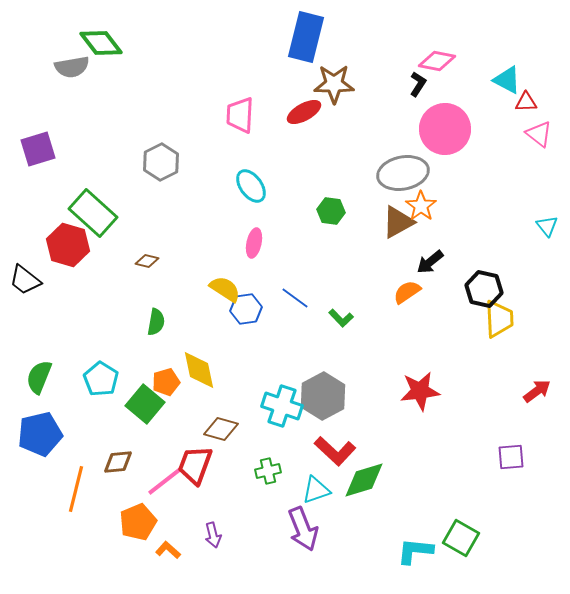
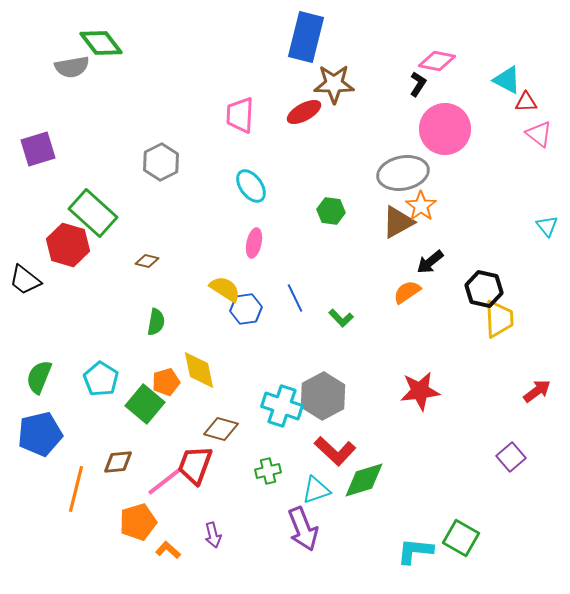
blue line at (295, 298): rotated 28 degrees clockwise
purple square at (511, 457): rotated 36 degrees counterclockwise
orange pentagon at (138, 522): rotated 6 degrees clockwise
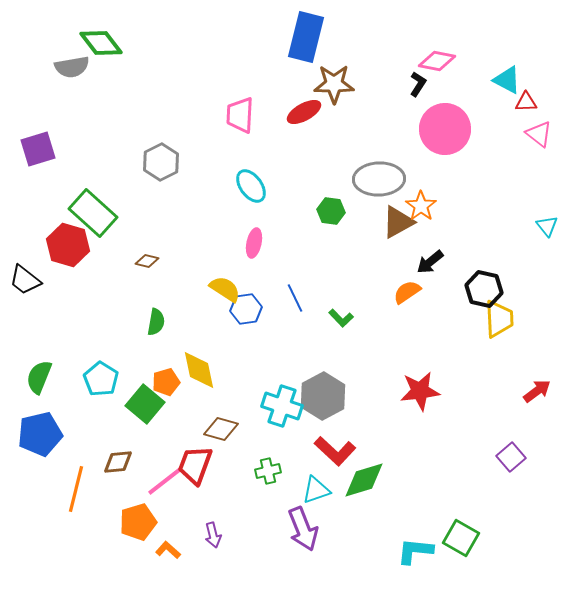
gray ellipse at (403, 173): moved 24 px left, 6 px down; rotated 9 degrees clockwise
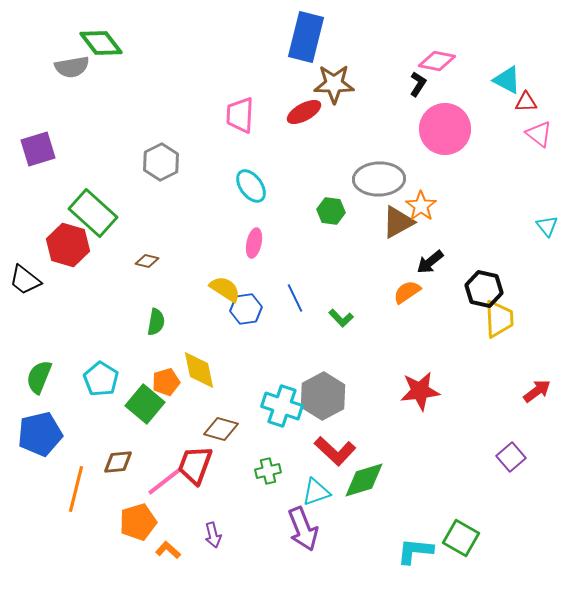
cyan triangle at (316, 490): moved 2 px down
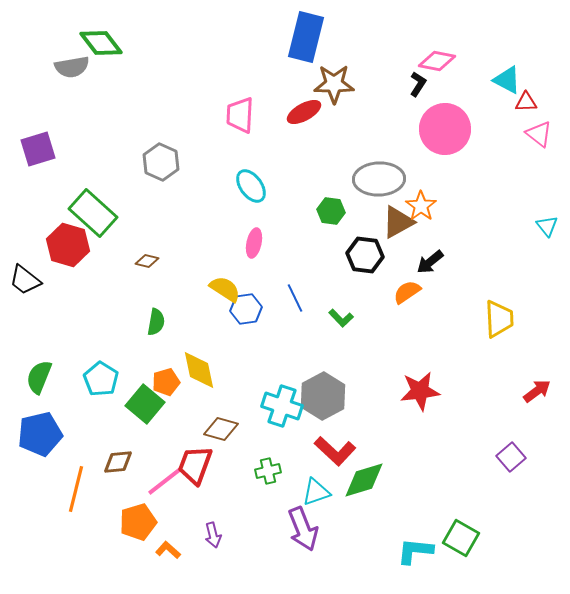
gray hexagon at (161, 162): rotated 9 degrees counterclockwise
black hexagon at (484, 289): moved 119 px left, 34 px up; rotated 6 degrees counterclockwise
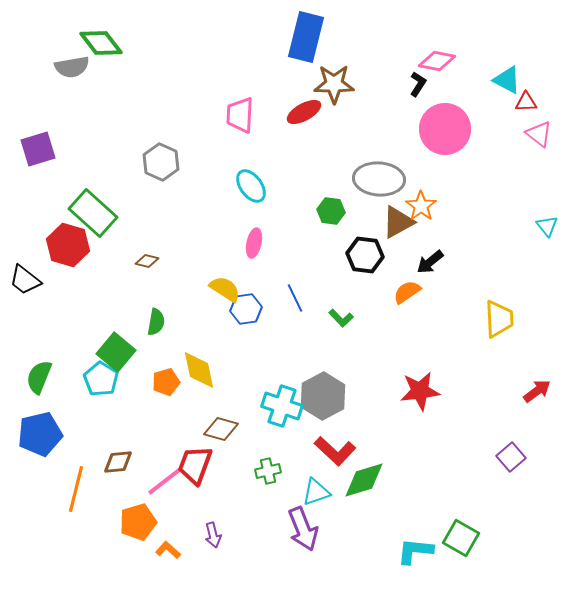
gray ellipse at (379, 179): rotated 6 degrees clockwise
green square at (145, 404): moved 29 px left, 52 px up
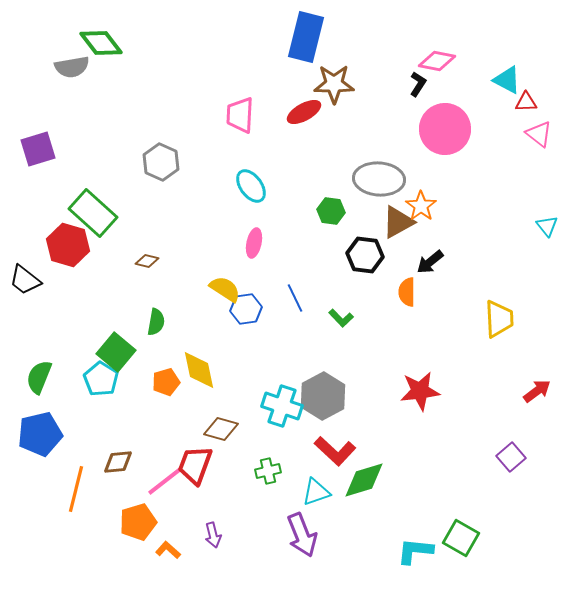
orange semicircle at (407, 292): rotated 56 degrees counterclockwise
purple arrow at (303, 529): moved 1 px left, 6 px down
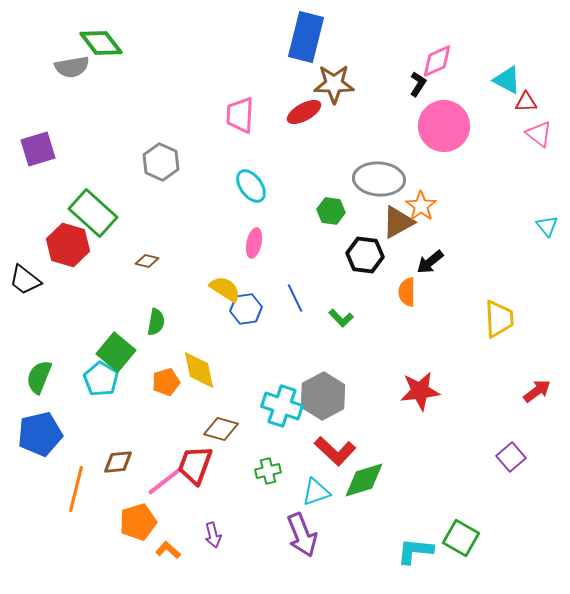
pink diamond at (437, 61): rotated 36 degrees counterclockwise
pink circle at (445, 129): moved 1 px left, 3 px up
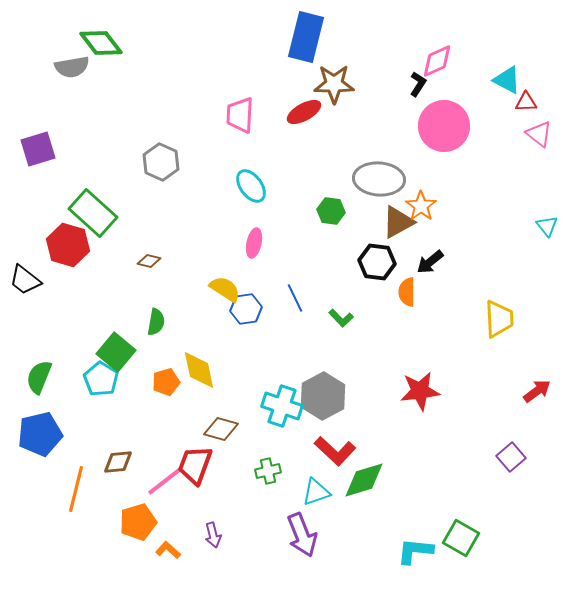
black hexagon at (365, 255): moved 12 px right, 7 px down
brown diamond at (147, 261): moved 2 px right
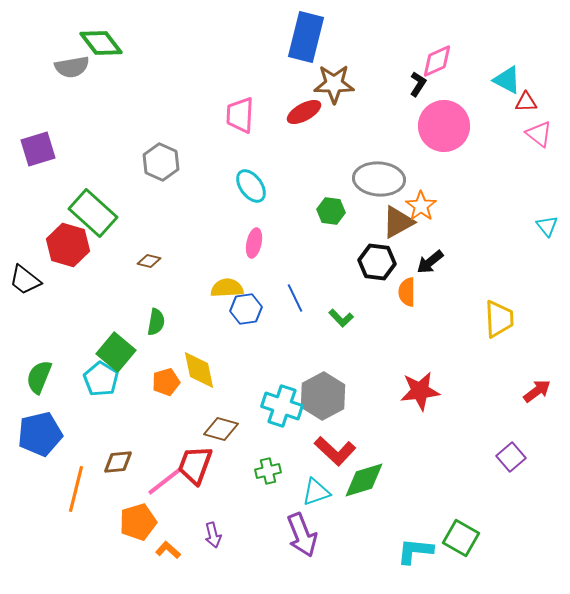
yellow semicircle at (225, 289): moved 2 px right, 1 px up; rotated 36 degrees counterclockwise
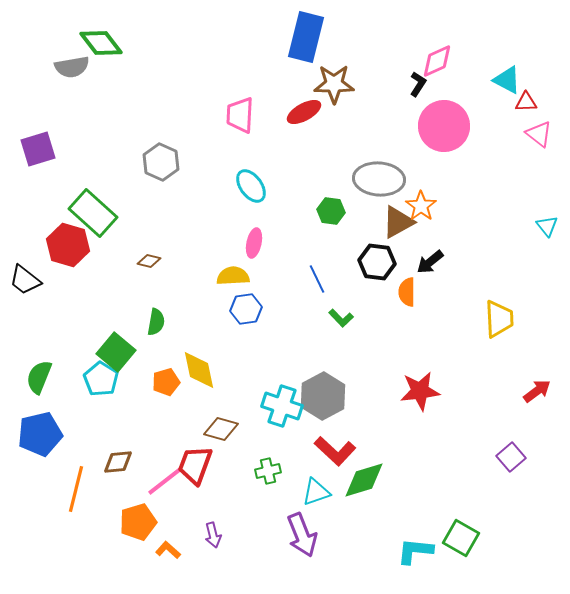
yellow semicircle at (227, 288): moved 6 px right, 12 px up
blue line at (295, 298): moved 22 px right, 19 px up
